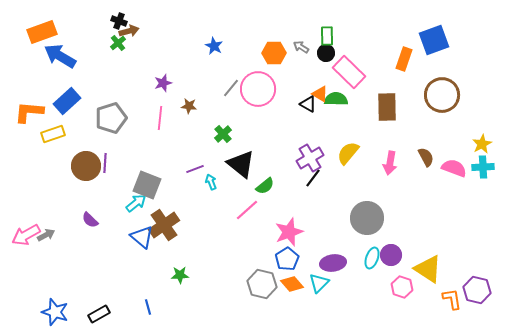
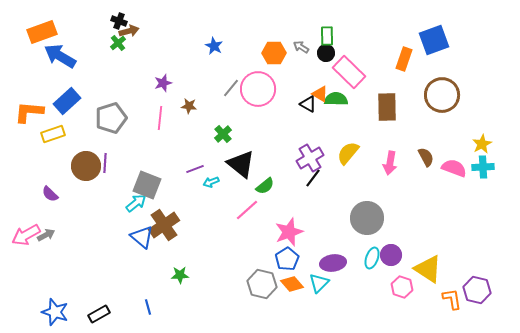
cyan arrow at (211, 182): rotated 91 degrees counterclockwise
purple semicircle at (90, 220): moved 40 px left, 26 px up
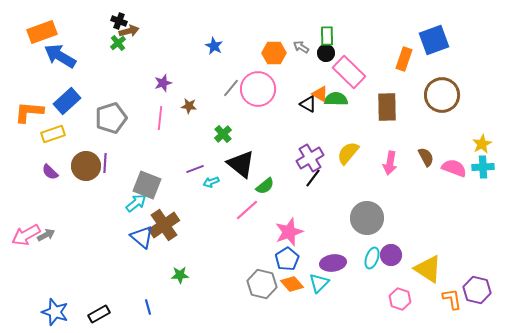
purple semicircle at (50, 194): moved 22 px up
pink hexagon at (402, 287): moved 2 px left, 12 px down
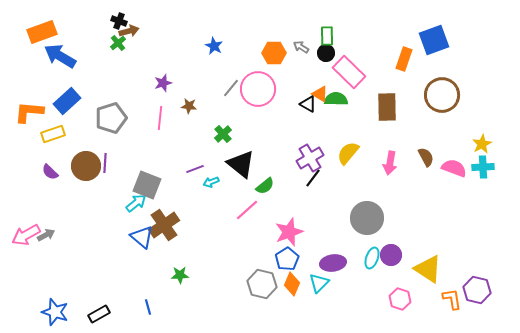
orange diamond at (292, 284): rotated 65 degrees clockwise
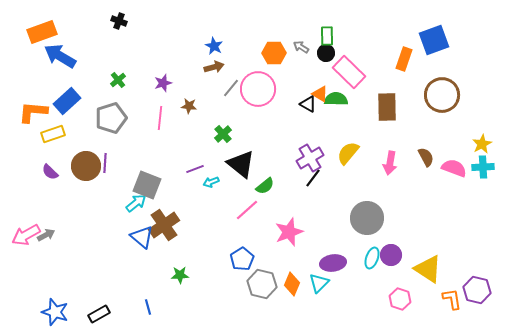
brown arrow at (129, 31): moved 85 px right, 36 px down
green cross at (118, 43): moved 37 px down
orange L-shape at (29, 112): moved 4 px right
blue pentagon at (287, 259): moved 45 px left
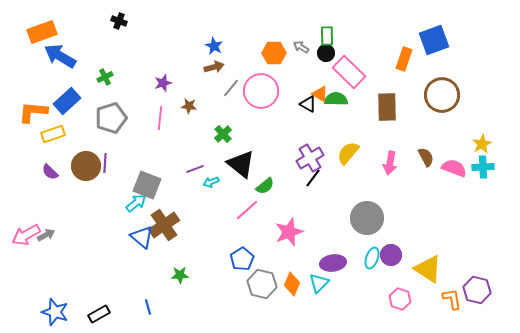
green cross at (118, 80): moved 13 px left, 3 px up; rotated 14 degrees clockwise
pink circle at (258, 89): moved 3 px right, 2 px down
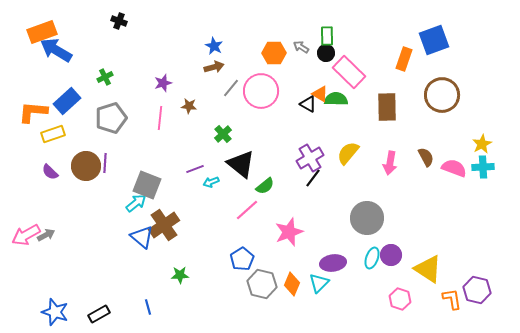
blue arrow at (60, 56): moved 4 px left, 6 px up
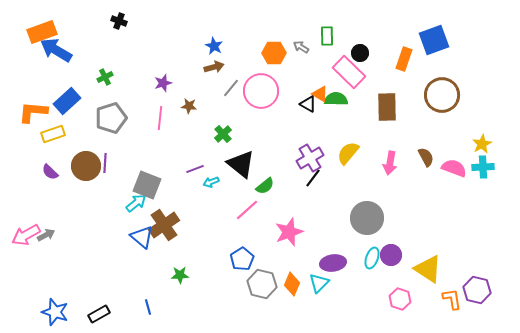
black circle at (326, 53): moved 34 px right
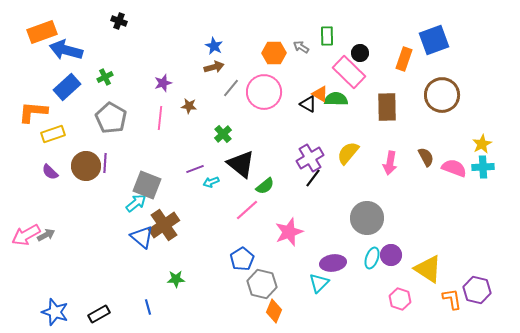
blue arrow at (56, 50): moved 10 px right; rotated 16 degrees counterclockwise
pink circle at (261, 91): moved 3 px right, 1 px down
blue rectangle at (67, 101): moved 14 px up
gray pentagon at (111, 118): rotated 24 degrees counterclockwise
green star at (180, 275): moved 4 px left, 4 px down
orange diamond at (292, 284): moved 18 px left, 27 px down
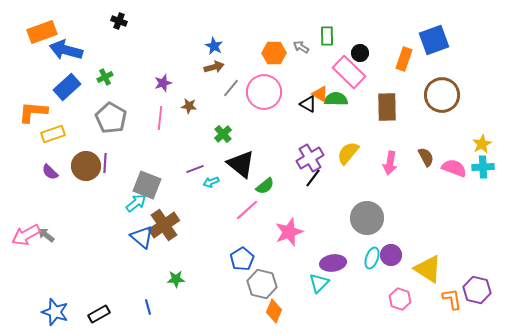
gray arrow at (46, 235): rotated 114 degrees counterclockwise
